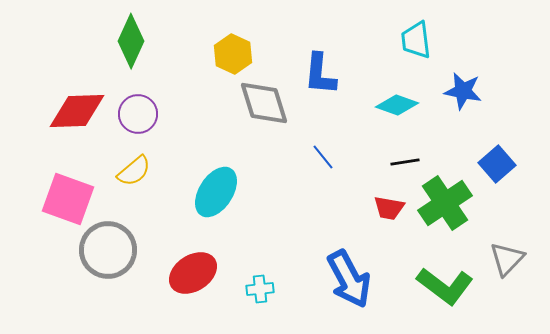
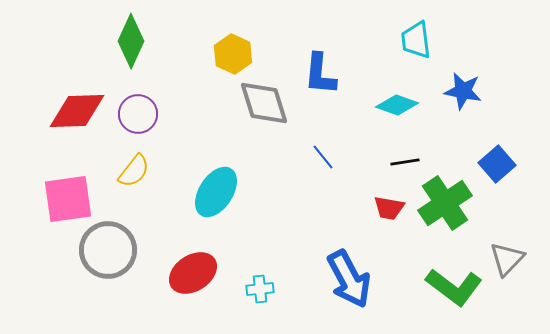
yellow semicircle: rotated 12 degrees counterclockwise
pink square: rotated 28 degrees counterclockwise
green L-shape: moved 9 px right, 1 px down
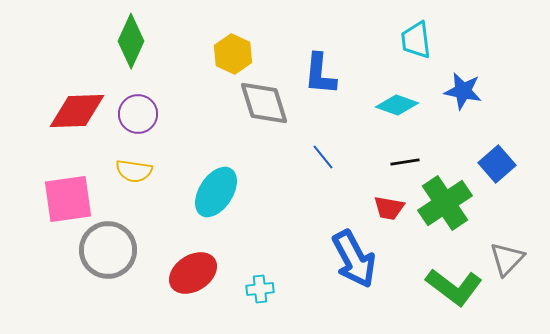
yellow semicircle: rotated 60 degrees clockwise
blue arrow: moved 5 px right, 20 px up
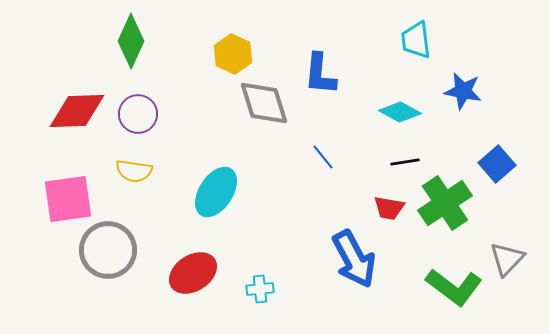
cyan diamond: moved 3 px right, 7 px down; rotated 9 degrees clockwise
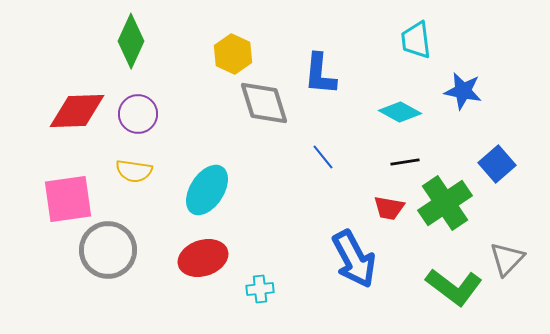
cyan ellipse: moved 9 px left, 2 px up
red ellipse: moved 10 px right, 15 px up; rotated 15 degrees clockwise
